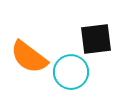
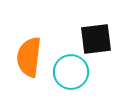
orange semicircle: rotated 60 degrees clockwise
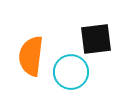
orange semicircle: moved 2 px right, 1 px up
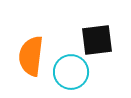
black square: moved 1 px right, 1 px down
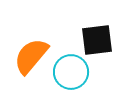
orange semicircle: rotated 33 degrees clockwise
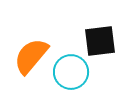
black square: moved 3 px right, 1 px down
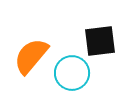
cyan circle: moved 1 px right, 1 px down
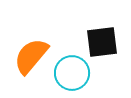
black square: moved 2 px right, 1 px down
